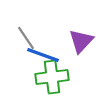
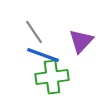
gray line: moved 8 px right, 6 px up
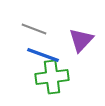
gray line: moved 3 px up; rotated 35 degrees counterclockwise
purple triangle: moved 1 px up
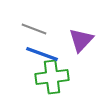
blue line: moved 1 px left, 1 px up
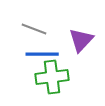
blue line: rotated 20 degrees counterclockwise
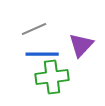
gray line: rotated 45 degrees counterclockwise
purple triangle: moved 5 px down
